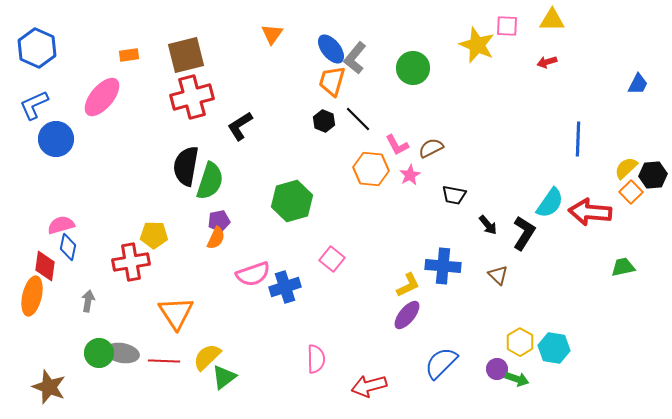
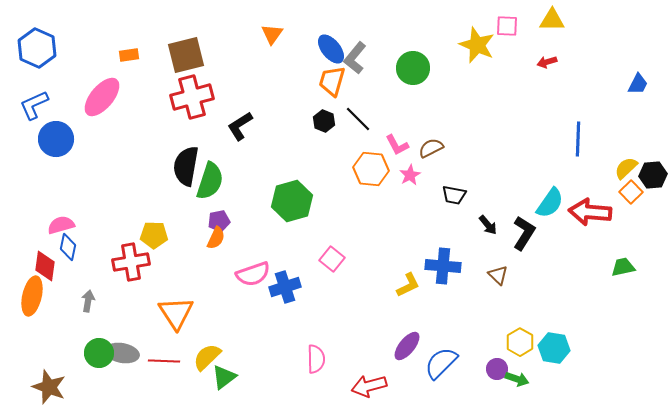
purple ellipse at (407, 315): moved 31 px down
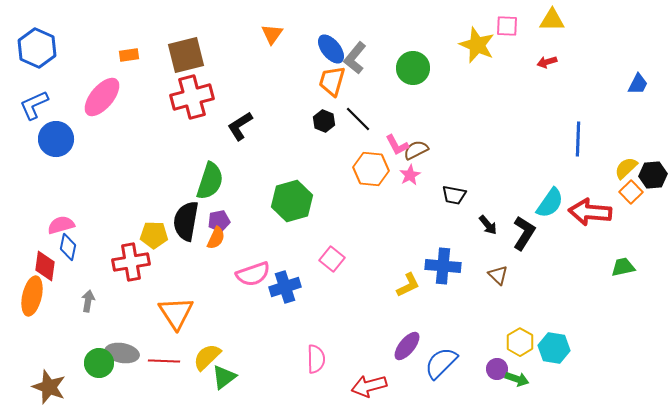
brown semicircle at (431, 148): moved 15 px left, 2 px down
black semicircle at (186, 166): moved 55 px down
green circle at (99, 353): moved 10 px down
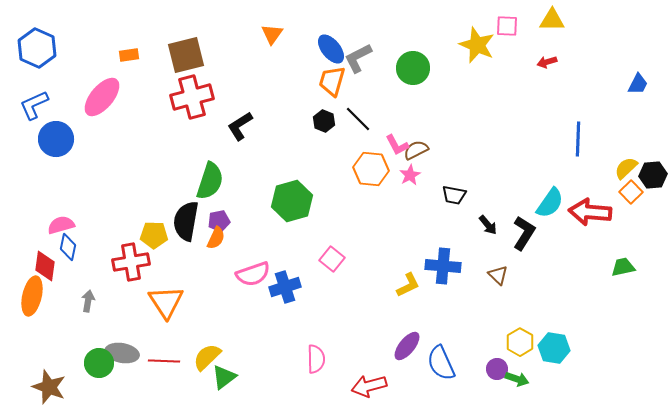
gray L-shape at (355, 58): moved 3 px right; rotated 24 degrees clockwise
orange triangle at (176, 313): moved 10 px left, 11 px up
blue semicircle at (441, 363): rotated 69 degrees counterclockwise
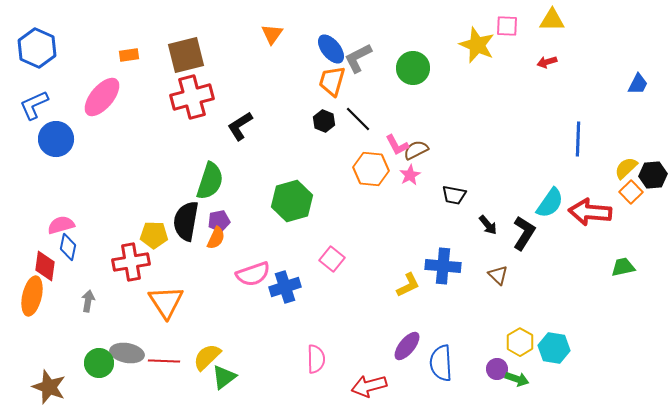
gray ellipse at (122, 353): moved 5 px right
blue semicircle at (441, 363): rotated 21 degrees clockwise
